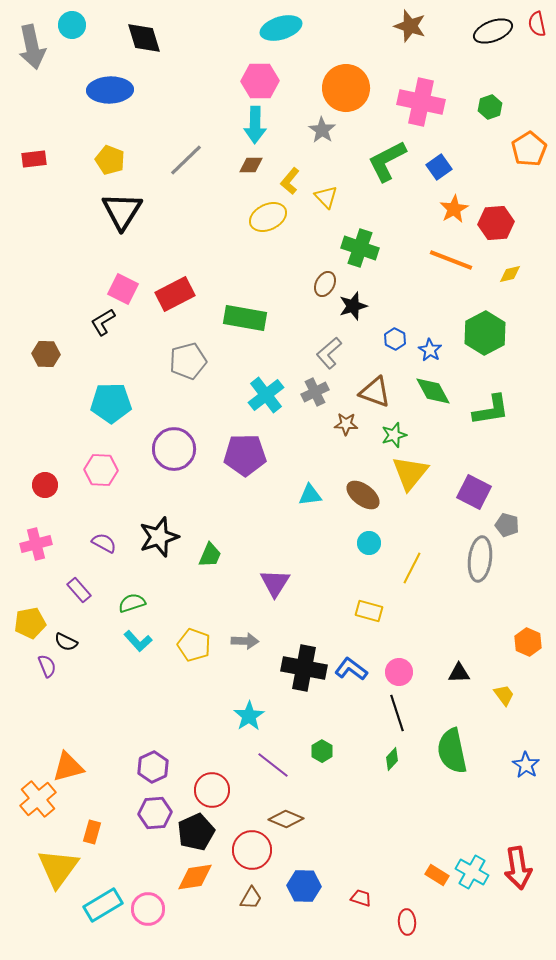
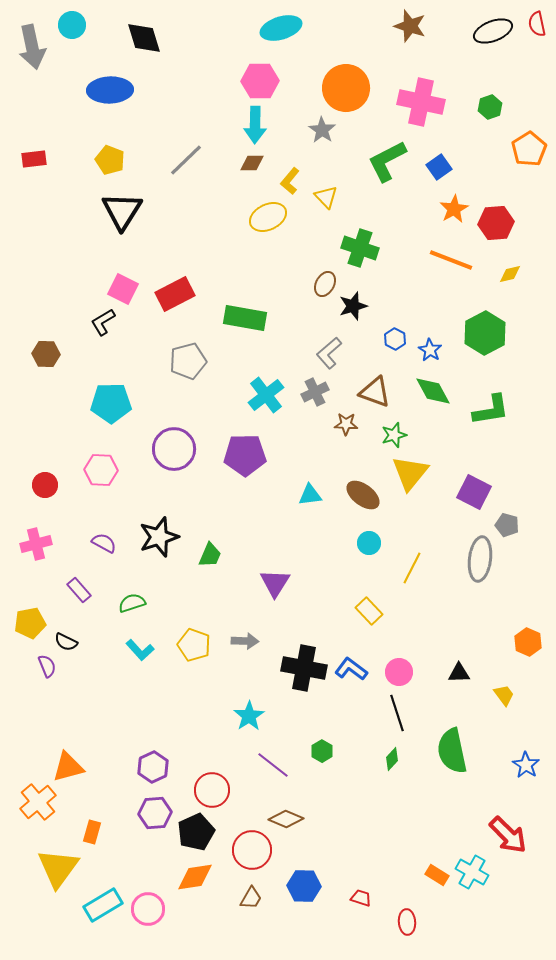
brown diamond at (251, 165): moved 1 px right, 2 px up
yellow rectangle at (369, 611): rotated 32 degrees clockwise
cyan L-shape at (138, 641): moved 2 px right, 9 px down
orange cross at (38, 799): moved 3 px down
red arrow at (518, 868): moved 10 px left, 33 px up; rotated 36 degrees counterclockwise
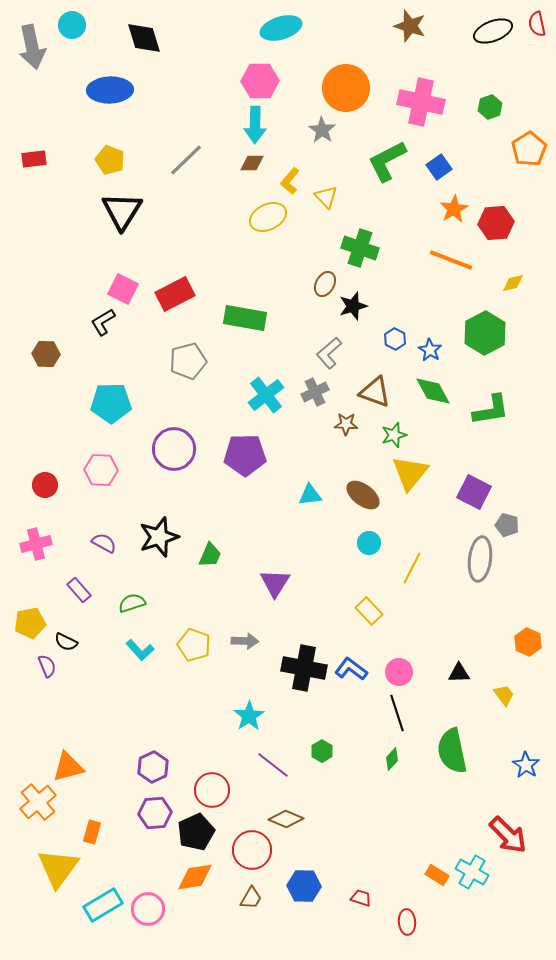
yellow diamond at (510, 274): moved 3 px right, 9 px down
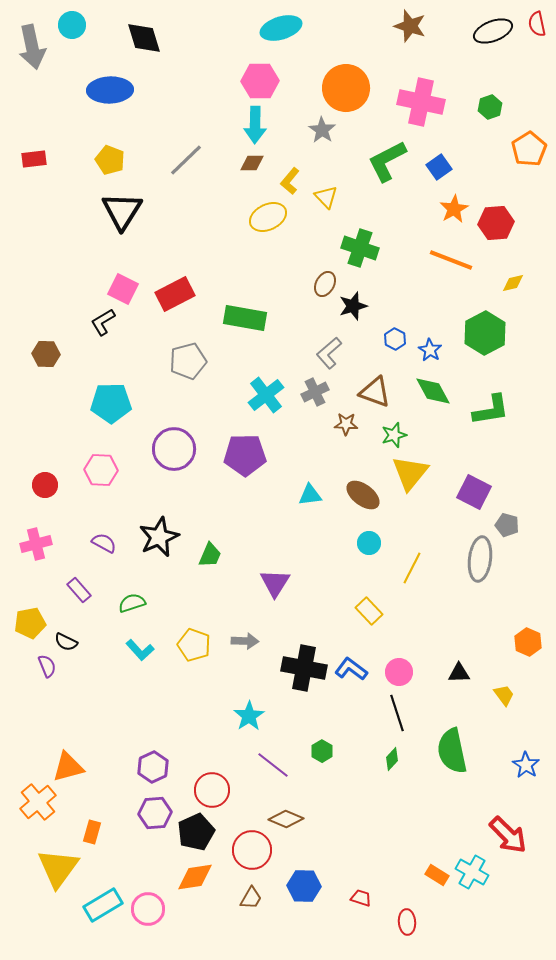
black star at (159, 537): rotated 6 degrees counterclockwise
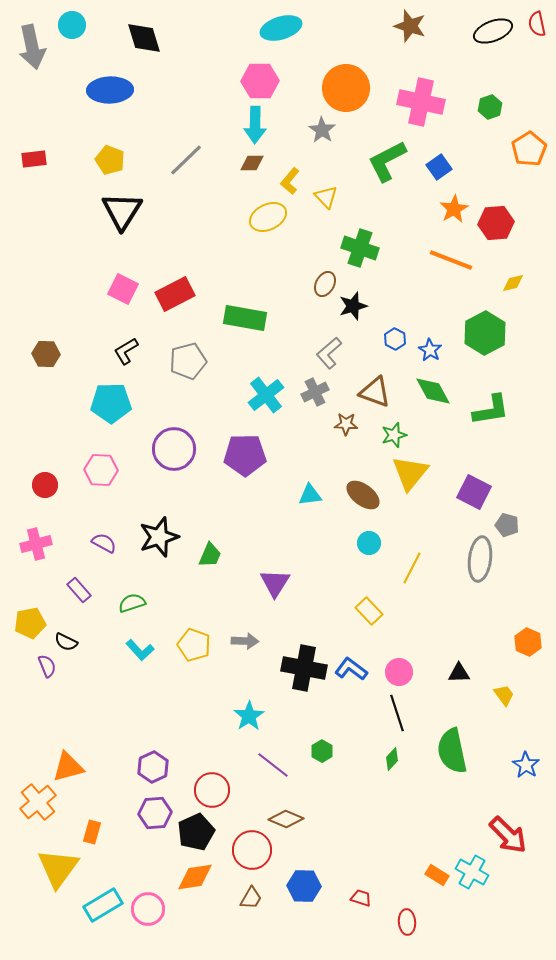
black L-shape at (103, 322): moved 23 px right, 29 px down
black star at (159, 537): rotated 6 degrees clockwise
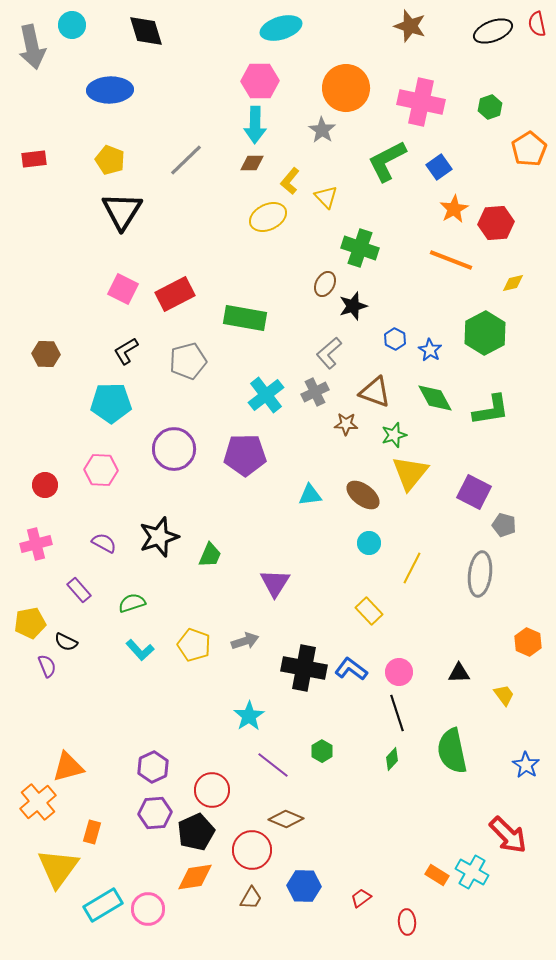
black diamond at (144, 38): moved 2 px right, 7 px up
green diamond at (433, 391): moved 2 px right, 7 px down
gray pentagon at (507, 525): moved 3 px left
gray ellipse at (480, 559): moved 15 px down
gray arrow at (245, 641): rotated 20 degrees counterclockwise
red trapezoid at (361, 898): rotated 55 degrees counterclockwise
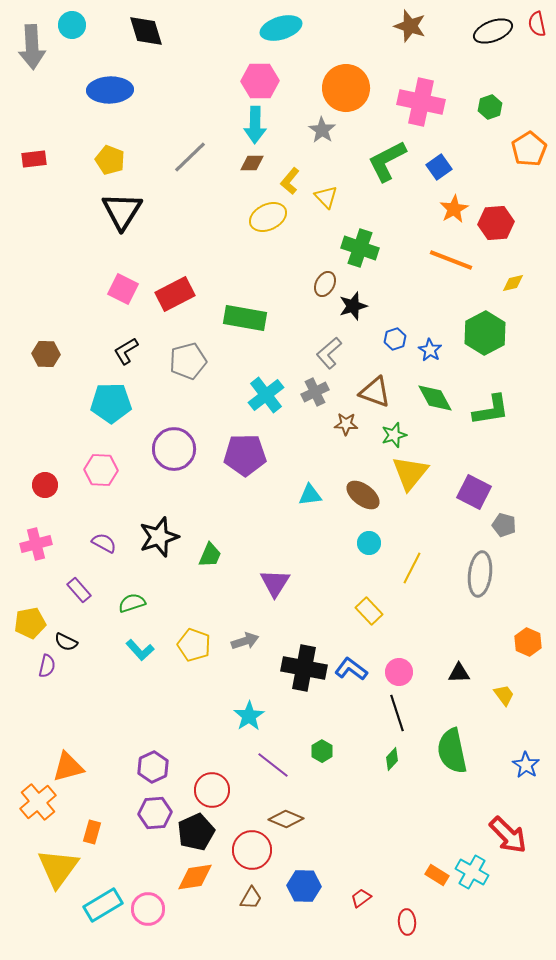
gray arrow at (32, 47): rotated 9 degrees clockwise
gray line at (186, 160): moved 4 px right, 3 px up
blue hexagon at (395, 339): rotated 15 degrees clockwise
purple semicircle at (47, 666): rotated 35 degrees clockwise
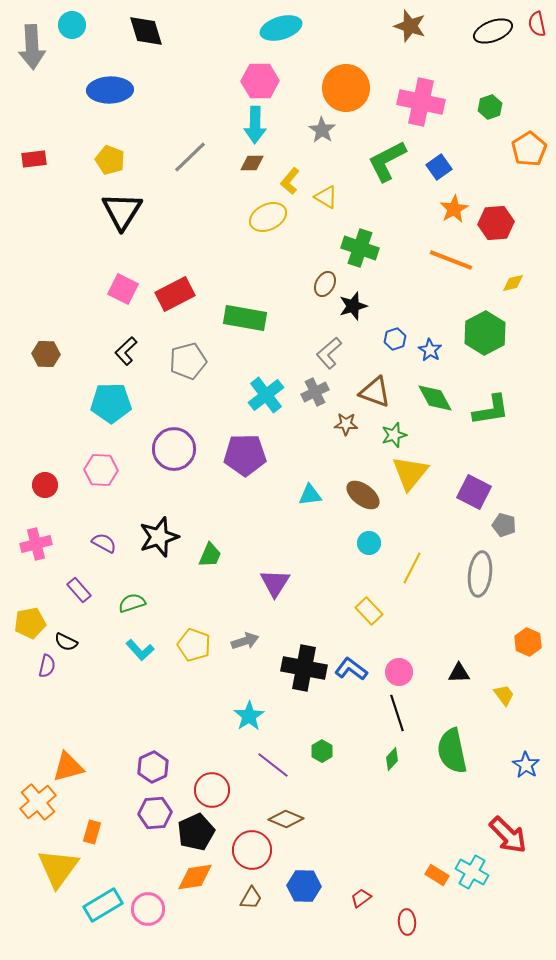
yellow triangle at (326, 197): rotated 15 degrees counterclockwise
black L-shape at (126, 351): rotated 12 degrees counterclockwise
